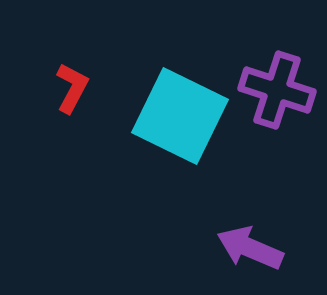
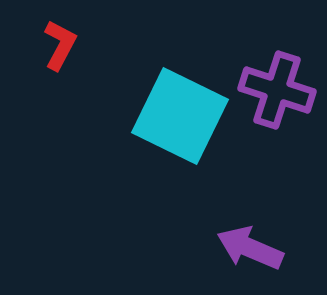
red L-shape: moved 12 px left, 43 px up
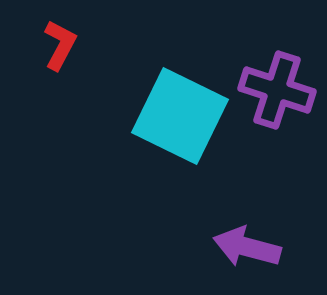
purple arrow: moved 3 px left, 1 px up; rotated 8 degrees counterclockwise
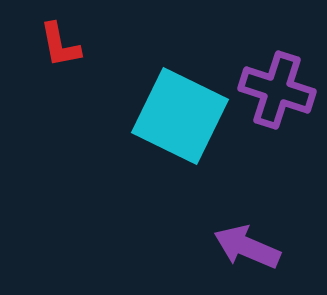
red L-shape: rotated 141 degrees clockwise
purple arrow: rotated 8 degrees clockwise
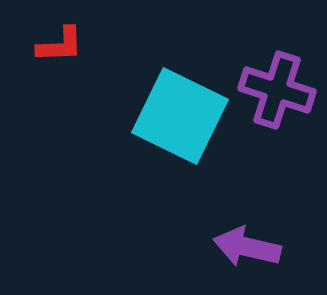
red L-shape: rotated 81 degrees counterclockwise
purple arrow: rotated 10 degrees counterclockwise
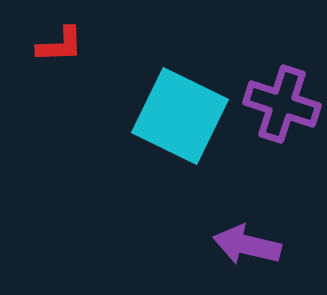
purple cross: moved 5 px right, 14 px down
purple arrow: moved 2 px up
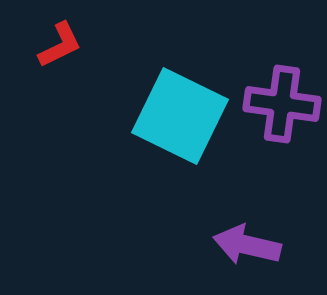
red L-shape: rotated 24 degrees counterclockwise
purple cross: rotated 10 degrees counterclockwise
